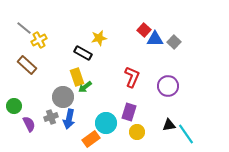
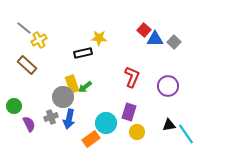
yellow star: rotated 14 degrees clockwise
black rectangle: rotated 42 degrees counterclockwise
yellow rectangle: moved 5 px left, 7 px down
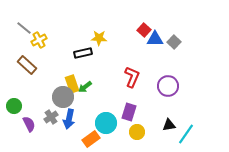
gray cross: rotated 16 degrees counterclockwise
cyan line: rotated 70 degrees clockwise
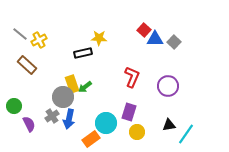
gray line: moved 4 px left, 6 px down
gray cross: moved 1 px right, 1 px up
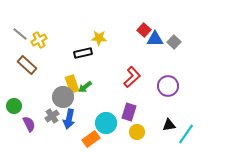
red L-shape: rotated 25 degrees clockwise
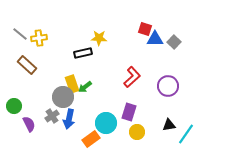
red square: moved 1 px right, 1 px up; rotated 24 degrees counterclockwise
yellow cross: moved 2 px up; rotated 21 degrees clockwise
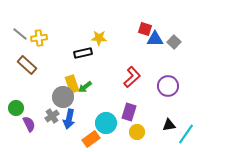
green circle: moved 2 px right, 2 px down
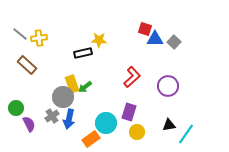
yellow star: moved 2 px down
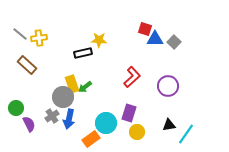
purple rectangle: moved 1 px down
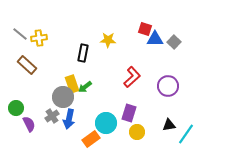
yellow star: moved 9 px right
black rectangle: rotated 66 degrees counterclockwise
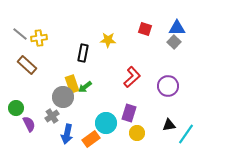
blue triangle: moved 22 px right, 11 px up
blue arrow: moved 2 px left, 15 px down
yellow circle: moved 1 px down
